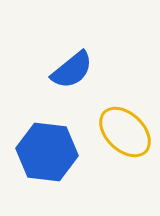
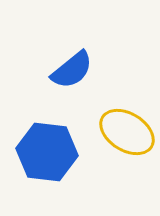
yellow ellipse: moved 2 px right; rotated 12 degrees counterclockwise
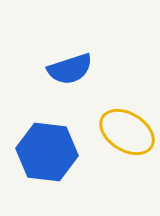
blue semicircle: moved 2 px left, 1 px up; rotated 21 degrees clockwise
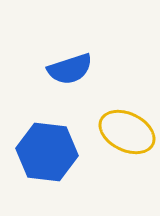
yellow ellipse: rotated 6 degrees counterclockwise
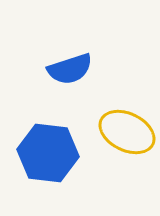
blue hexagon: moved 1 px right, 1 px down
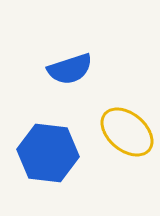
yellow ellipse: rotated 14 degrees clockwise
